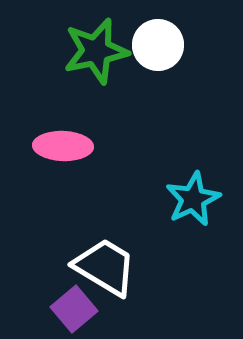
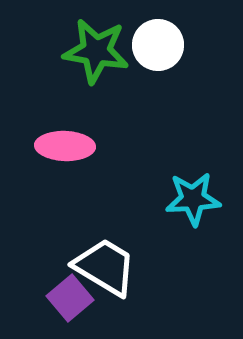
green star: rotated 22 degrees clockwise
pink ellipse: moved 2 px right
cyan star: rotated 22 degrees clockwise
purple square: moved 4 px left, 11 px up
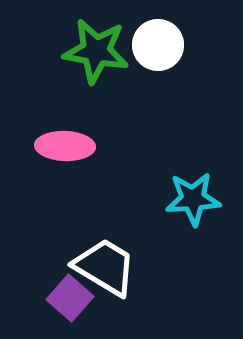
purple square: rotated 9 degrees counterclockwise
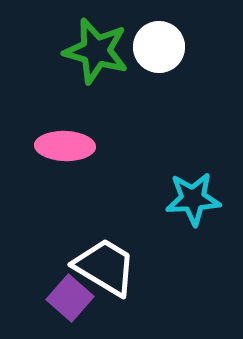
white circle: moved 1 px right, 2 px down
green star: rotated 6 degrees clockwise
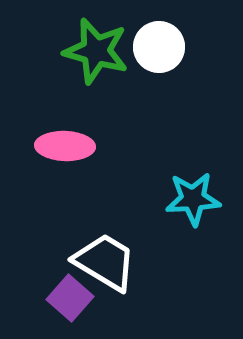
white trapezoid: moved 5 px up
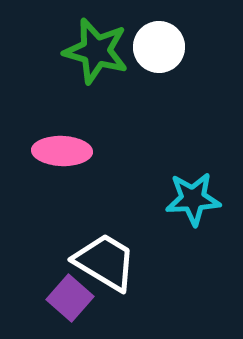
pink ellipse: moved 3 px left, 5 px down
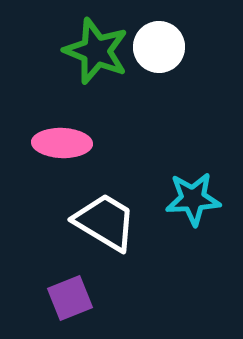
green star: rotated 6 degrees clockwise
pink ellipse: moved 8 px up
white trapezoid: moved 40 px up
purple square: rotated 27 degrees clockwise
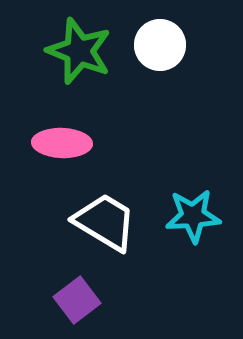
white circle: moved 1 px right, 2 px up
green star: moved 17 px left
cyan star: moved 17 px down
purple square: moved 7 px right, 2 px down; rotated 15 degrees counterclockwise
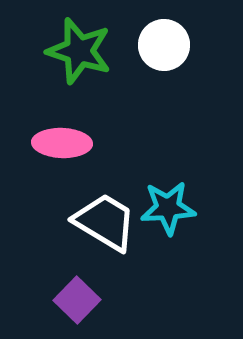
white circle: moved 4 px right
green star: rotated 4 degrees counterclockwise
cyan star: moved 25 px left, 8 px up
purple square: rotated 9 degrees counterclockwise
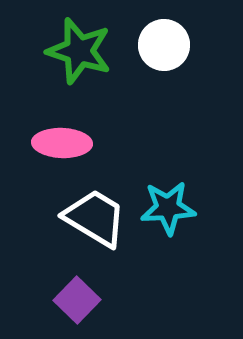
white trapezoid: moved 10 px left, 4 px up
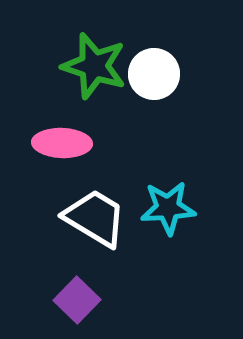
white circle: moved 10 px left, 29 px down
green star: moved 15 px right, 15 px down
